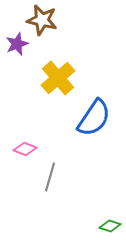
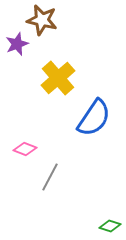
gray line: rotated 12 degrees clockwise
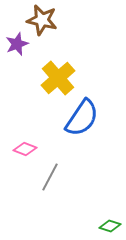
blue semicircle: moved 12 px left
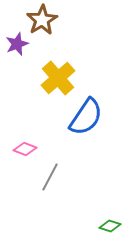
brown star: rotated 28 degrees clockwise
blue semicircle: moved 4 px right, 1 px up
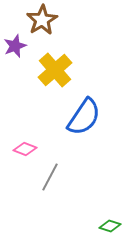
purple star: moved 2 px left, 2 px down
yellow cross: moved 3 px left, 8 px up
blue semicircle: moved 2 px left
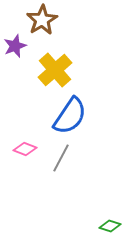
blue semicircle: moved 14 px left, 1 px up
gray line: moved 11 px right, 19 px up
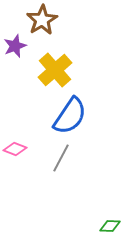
pink diamond: moved 10 px left
green diamond: rotated 15 degrees counterclockwise
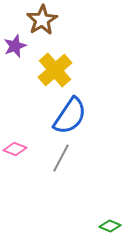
green diamond: rotated 20 degrees clockwise
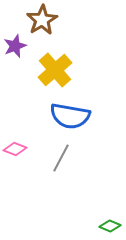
blue semicircle: rotated 66 degrees clockwise
